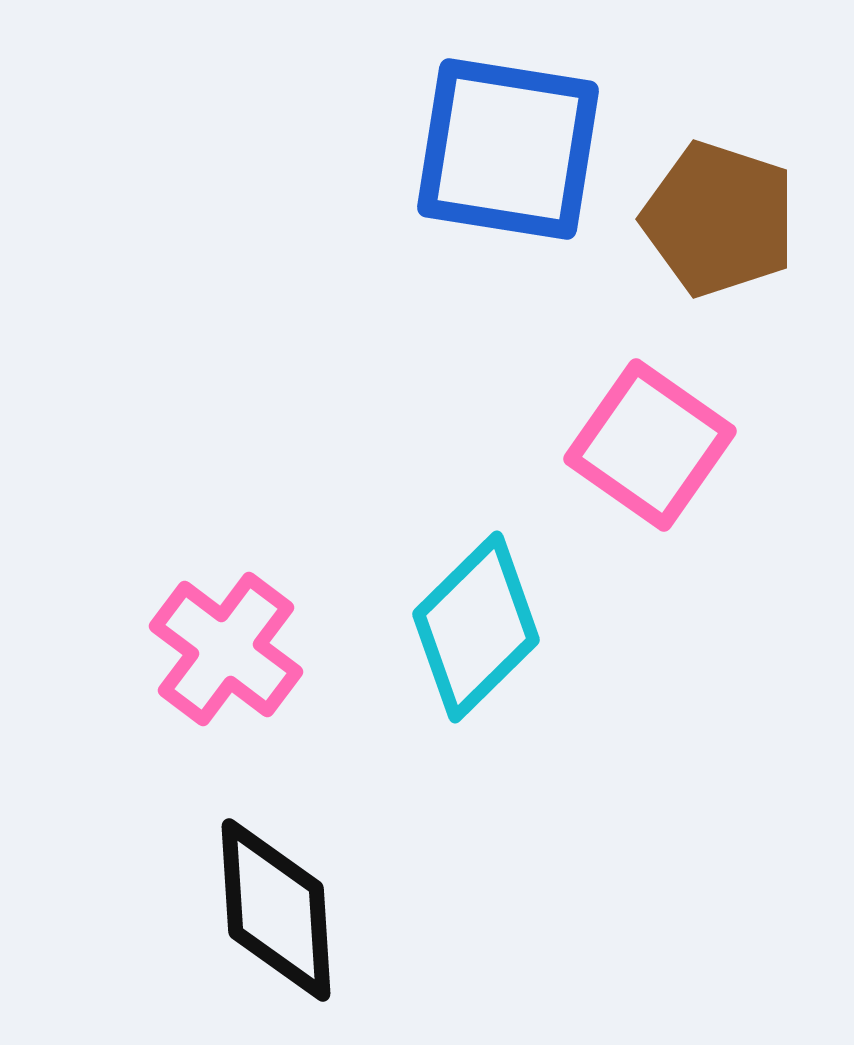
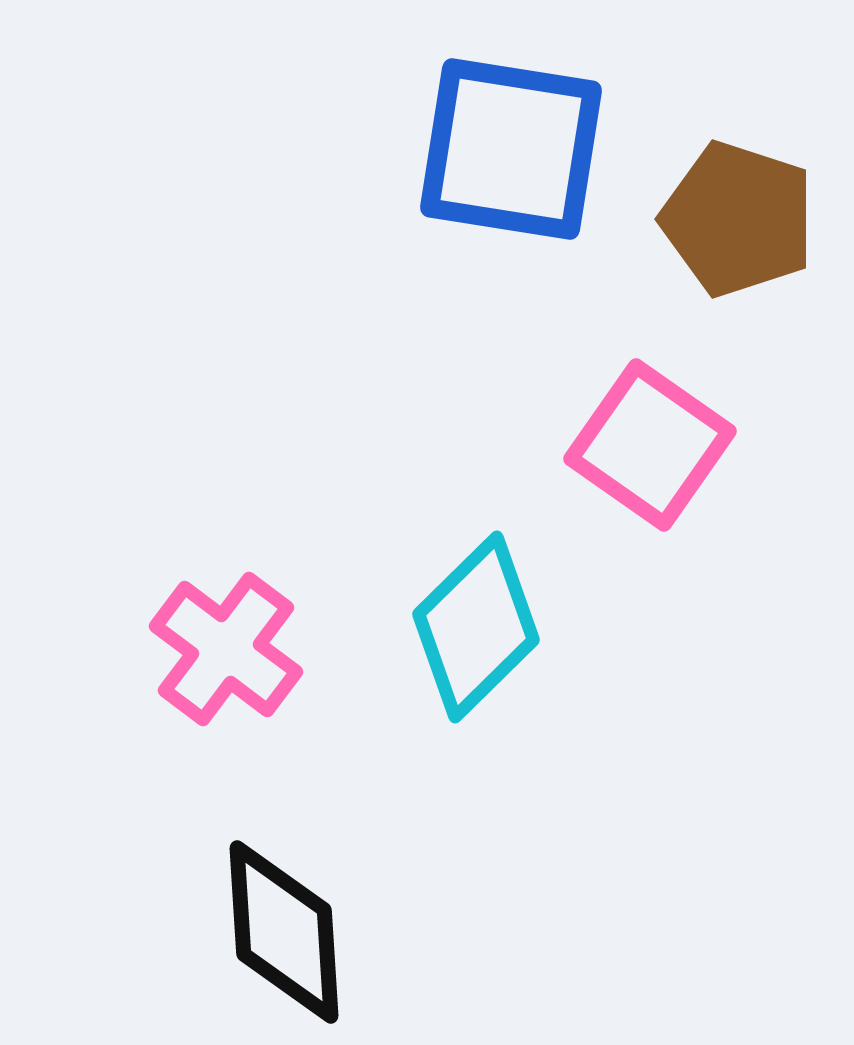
blue square: moved 3 px right
brown pentagon: moved 19 px right
black diamond: moved 8 px right, 22 px down
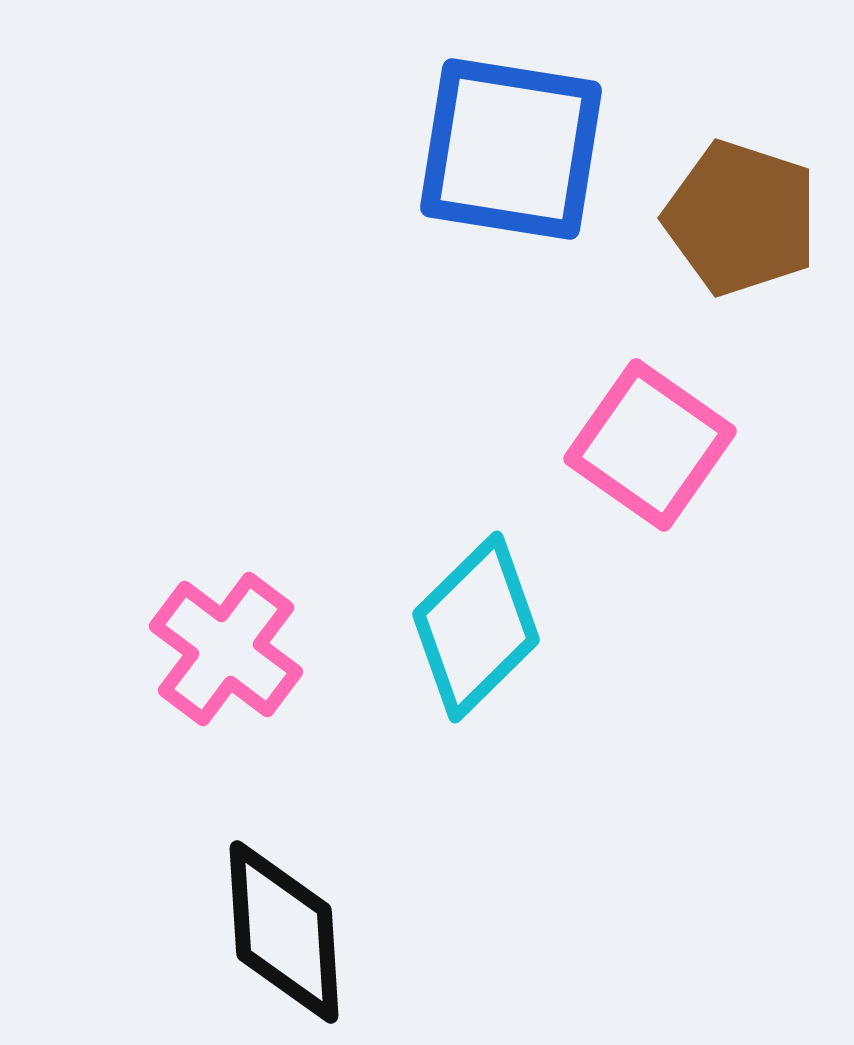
brown pentagon: moved 3 px right, 1 px up
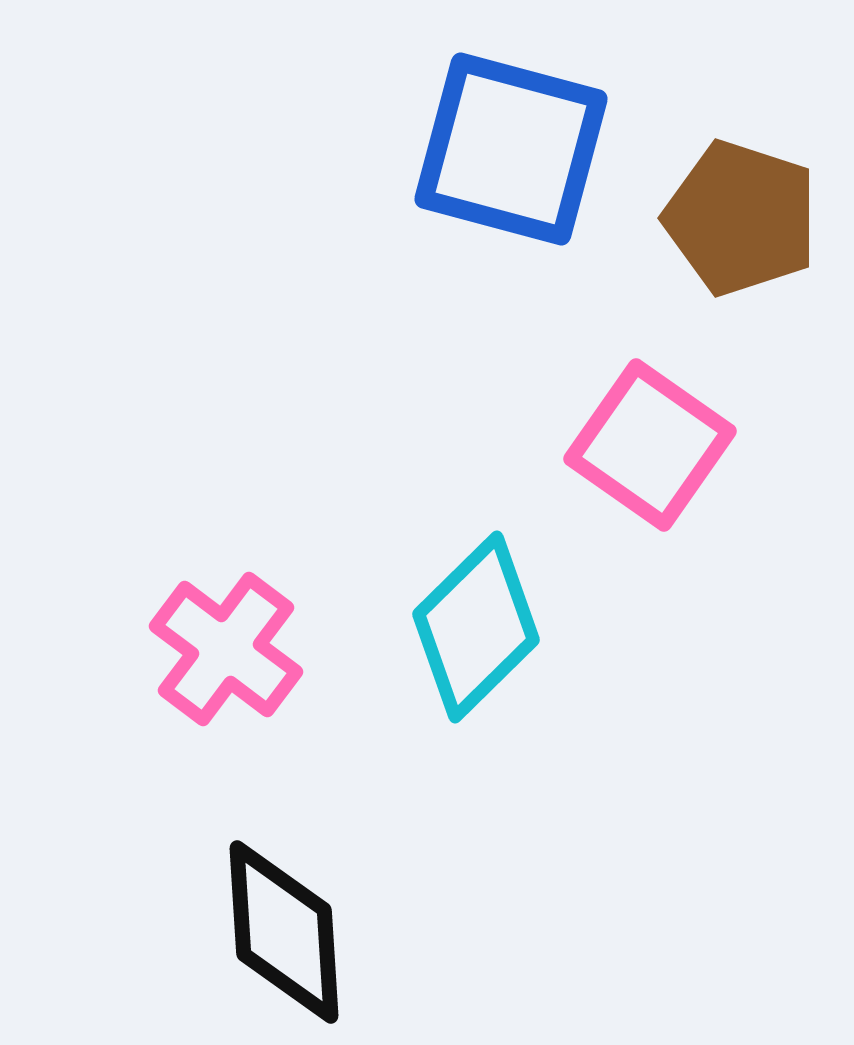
blue square: rotated 6 degrees clockwise
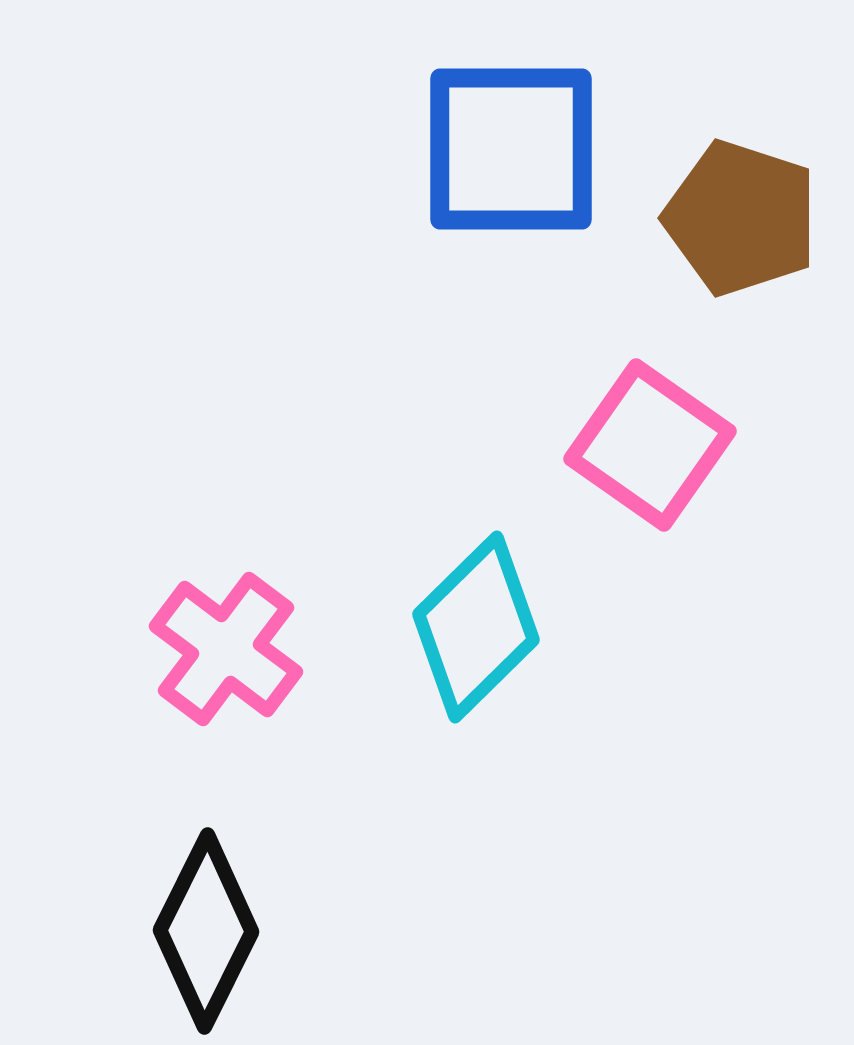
blue square: rotated 15 degrees counterclockwise
black diamond: moved 78 px left, 1 px up; rotated 30 degrees clockwise
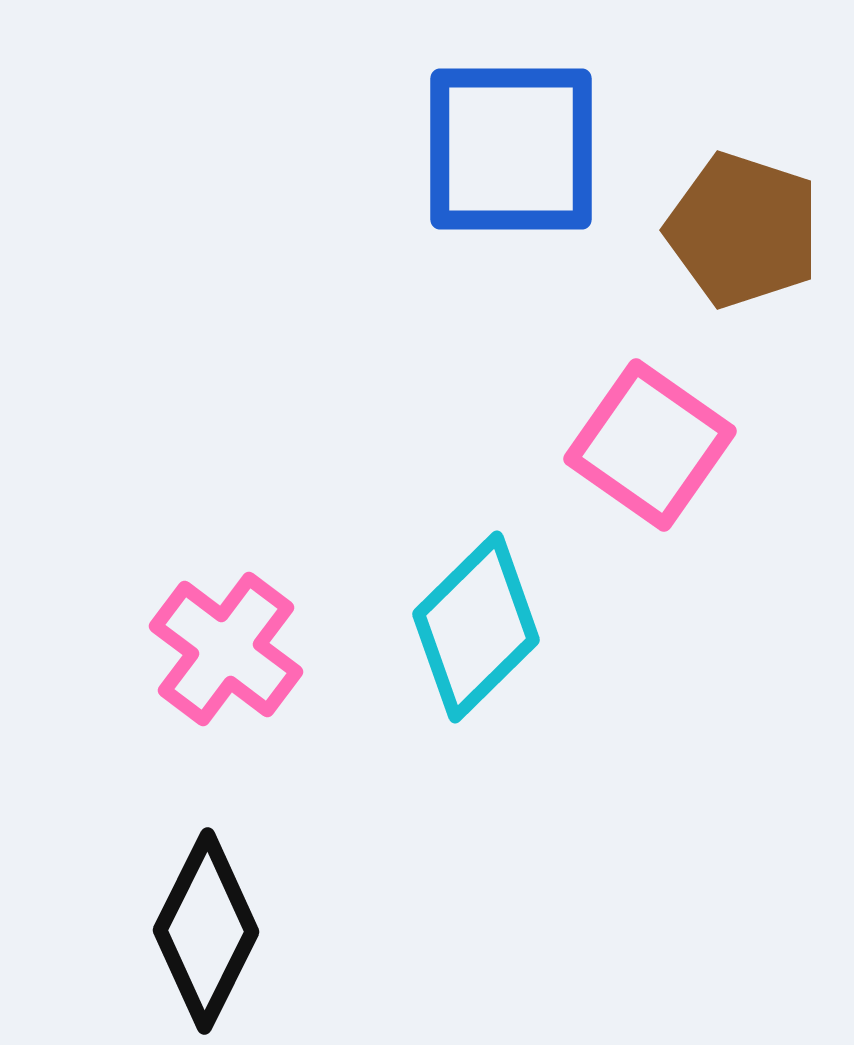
brown pentagon: moved 2 px right, 12 px down
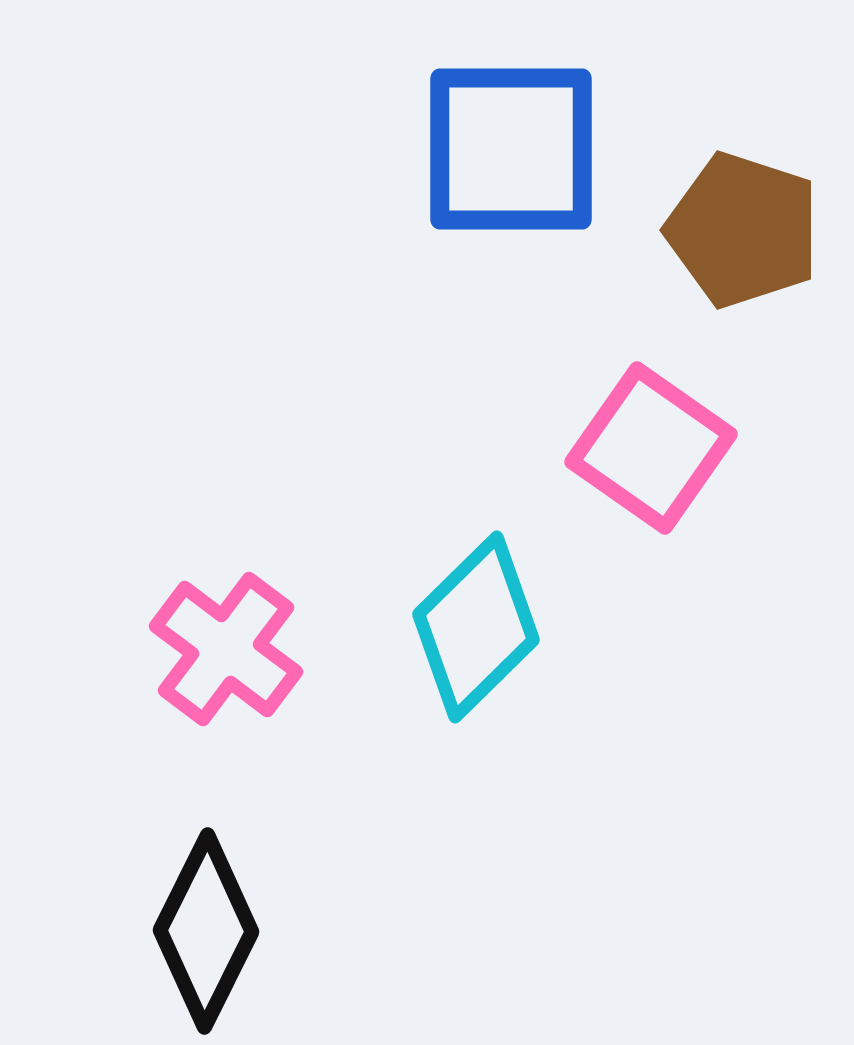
pink square: moved 1 px right, 3 px down
